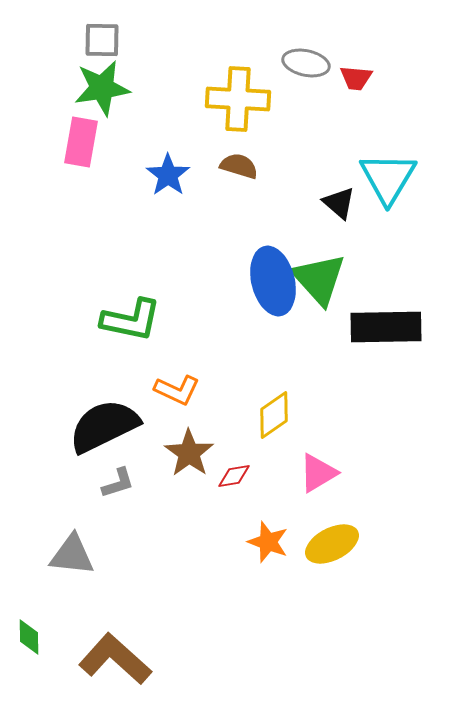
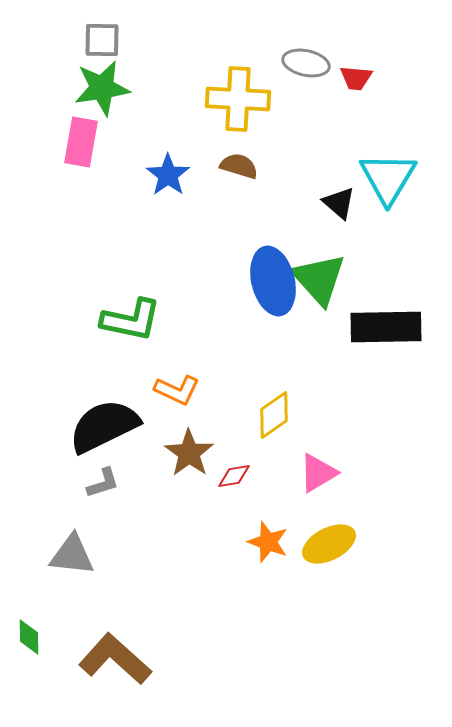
gray L-shape: moved 15 px left
yellow ellipse: moved 3 px left
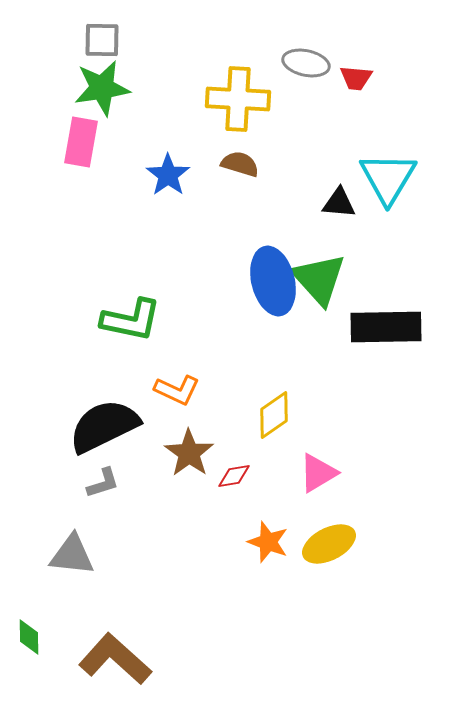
brown semicircle: moved 1 px right, 2 px up
black triangle: rotated 36 degrees counterclockwise
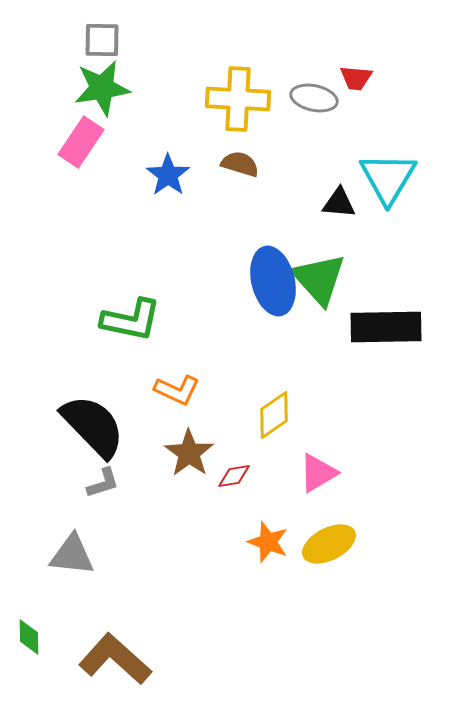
gray ellipse: moved 8 px right, 35 px down
pink rectangle: rotated 24 degrees clockwise
black semicircle: moved 11 px left; rotated 72 degrees clockwise
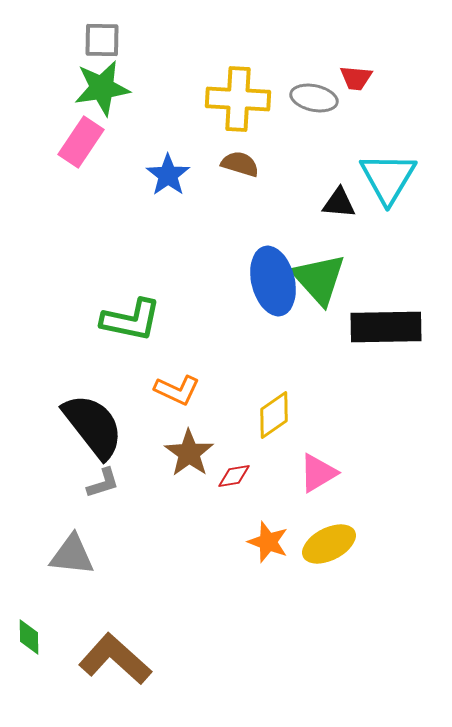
black semicircle: rotated 6 degrees clockwise
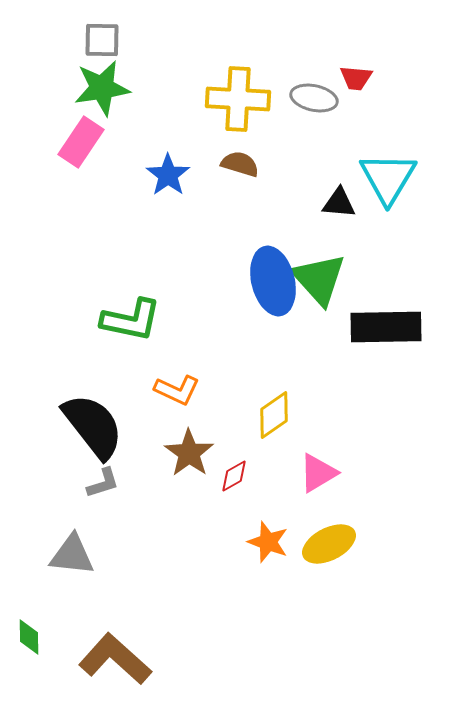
red diamond: rotated 20 degrees counterclockwise
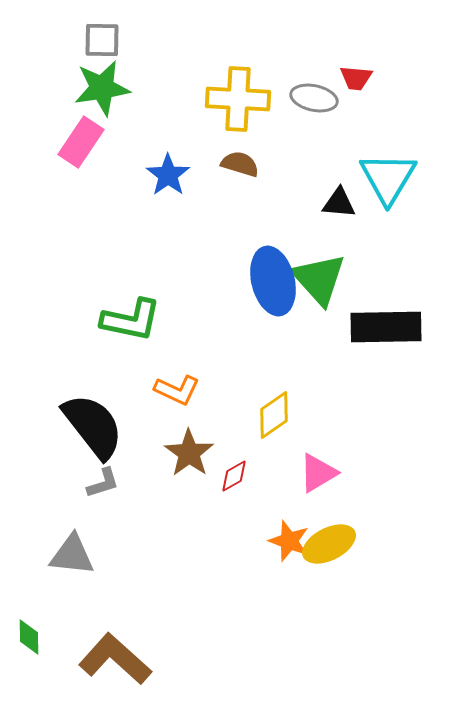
orange star: moved 21 px right, 1 px up
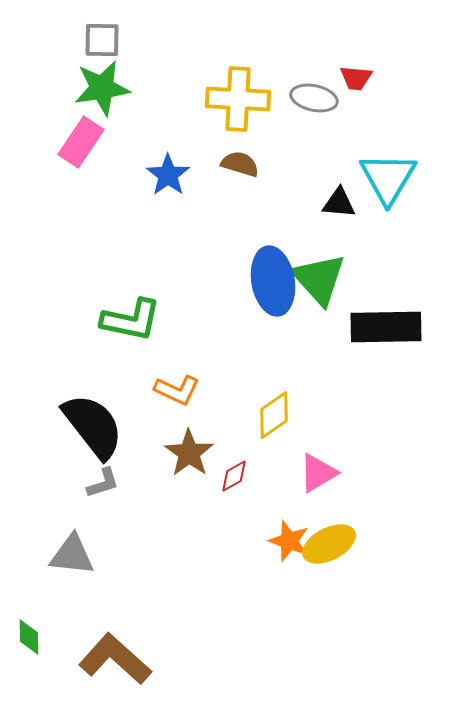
blue ellipse: rotated 4 degrees clockwise
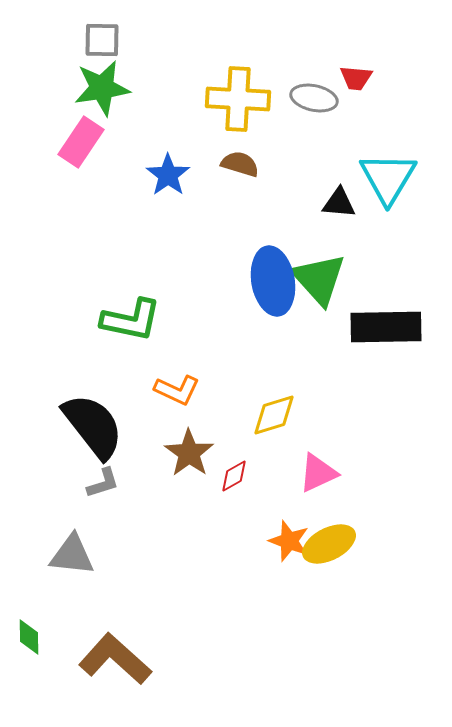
yellow diamond: rotated 18 degrees clockwise
pink triangle: rotated 6 degrees clockwise
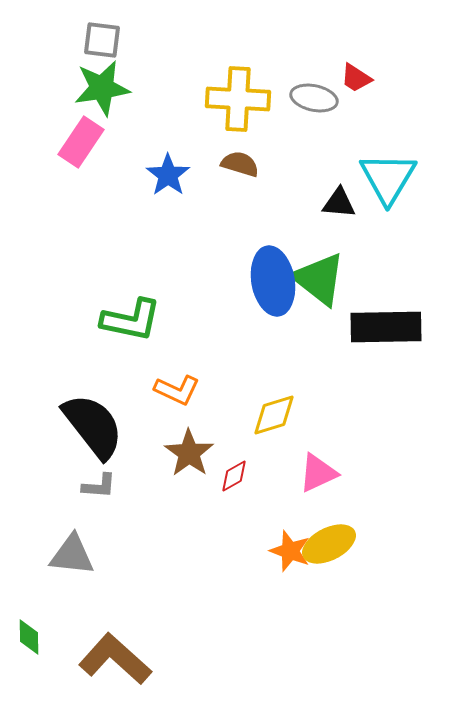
gray square: rotated 6 degrees clockwise
red trapezoid: rotated 28 degrees clockwise
green triangle: rotated 10 degrees counterclockwise
gray L-shape: moved 4 px left, 3 px down; rotated 21 degrees clockwise
orange star: moved 1 px right, 10 px down
